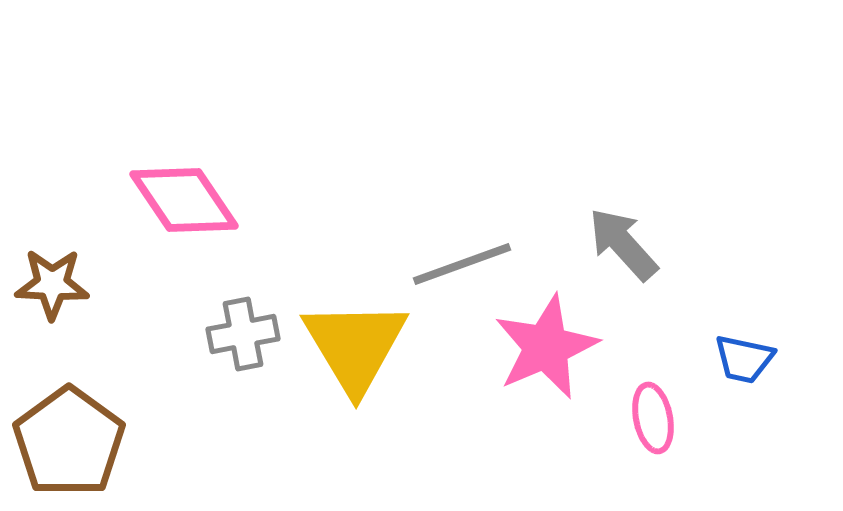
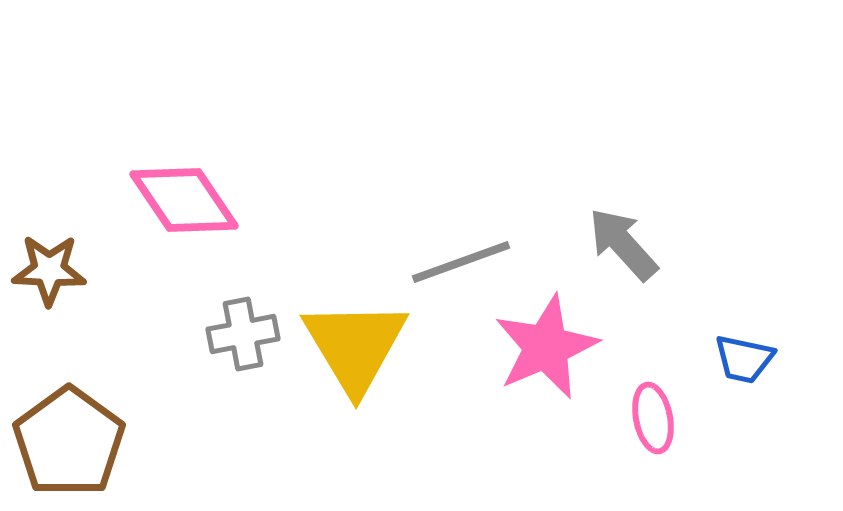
gray line: moved 1 px left, 2 px up
brown star: moved 3 px left, 14 px up
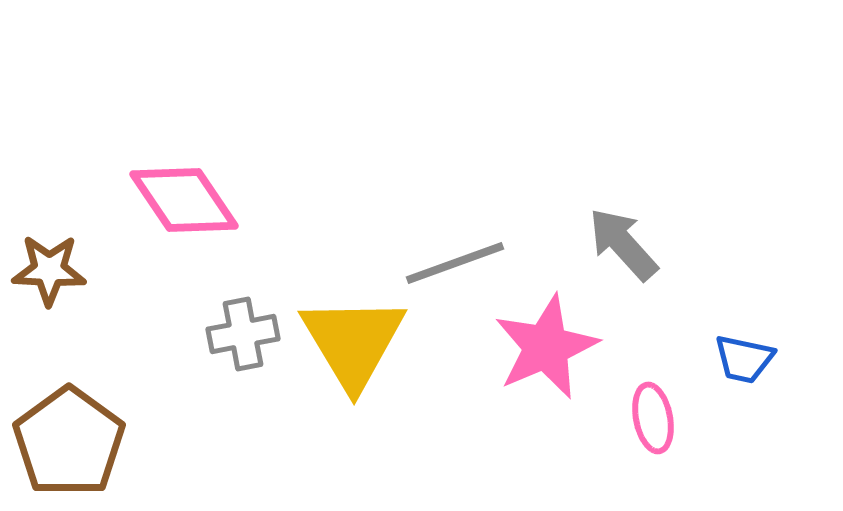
gray line: moved 6 px left, 1 px down
yellow triangle: moved 2 px left, 4 px up
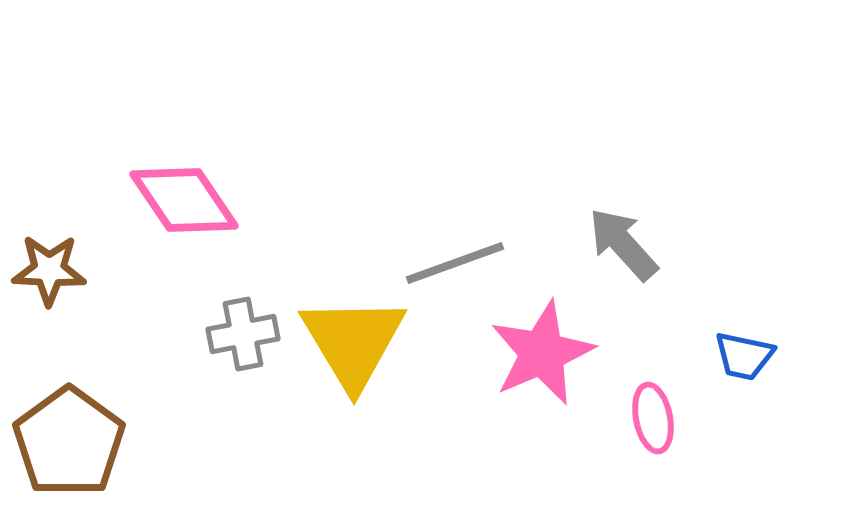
pink star: moved 4 px left, 6 px down
blue trapezoid: moved 3 px up
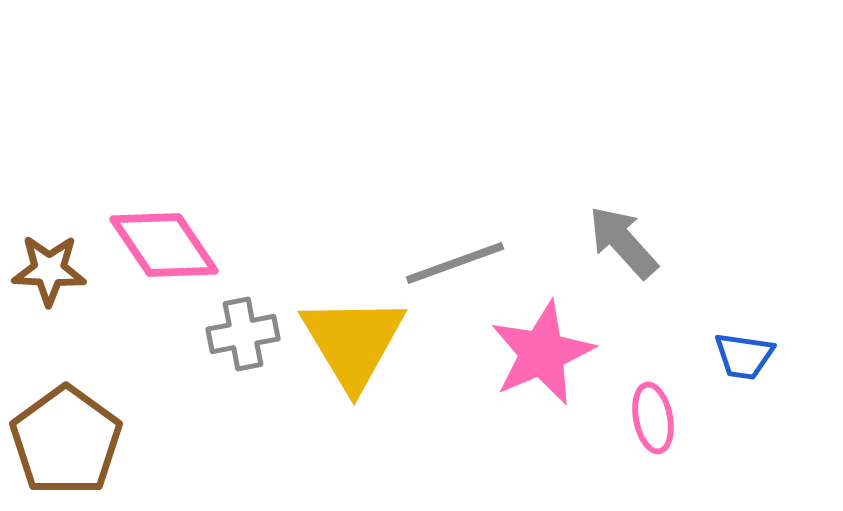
pink diamond: moved 20 px left, 45 px down
gray arrow: moved 2 px up
blue trapezoid: rotated 4 degrees counterclockwise
brown pentagon: moved 3 px left, 1 px up
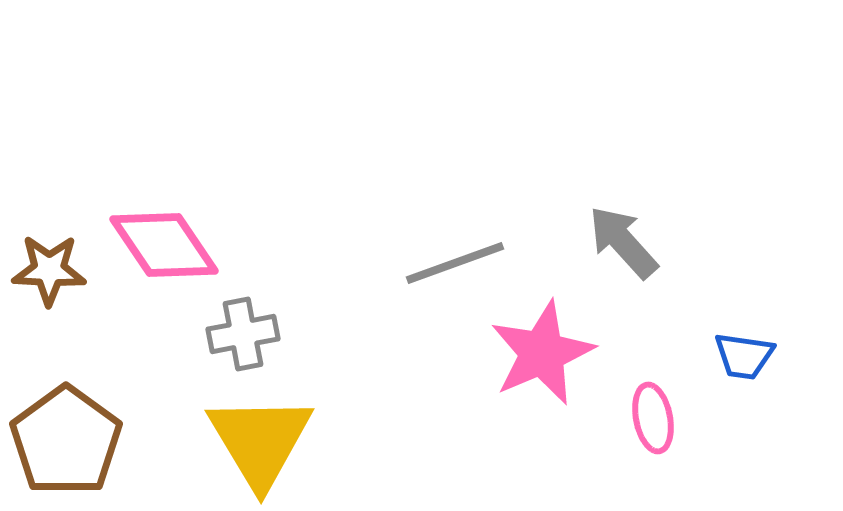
yellow triangle: moved 93 px left, 99 px down
